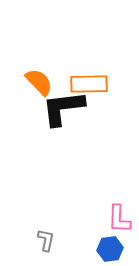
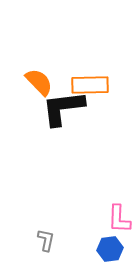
orange rectangle: moved 1 px right, 1 px down
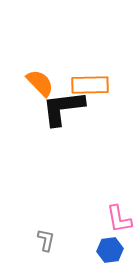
orange semicircle: moved 1 px right, 1 px down
pink L-shape: rotated 12 degrees counterclockwise
blue hexagon: moved 1 px down
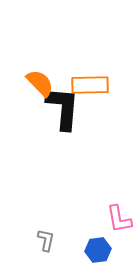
black L-shape: rotated 102 degrees clockwise
blue hexagon: moved 12 px left
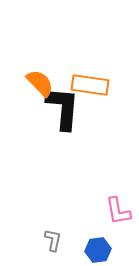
orange rectangle: rotated 9 degrees clockwise
pink L-shape: moved 1 px left, 8 px up
gray L-shape: moved 7 px right
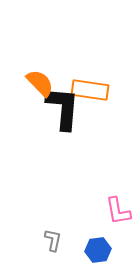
orange rectangle: moved 5 px down
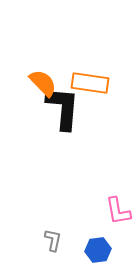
orange semicircle: moved 3 px right
orange rectangle: moved 7 px up
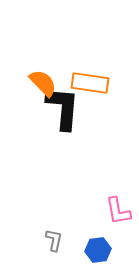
gray L-shape: moved 1 px right
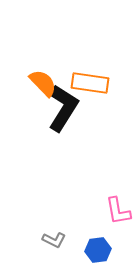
black L-shape: rotated 27 degrees clockwise
gray L-shape: rotated 105 degrees clockwise
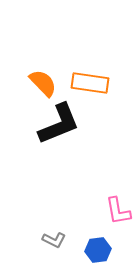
black L-shape: moved 4 px left, 16 px down; rotated 36 degrees clockwise
